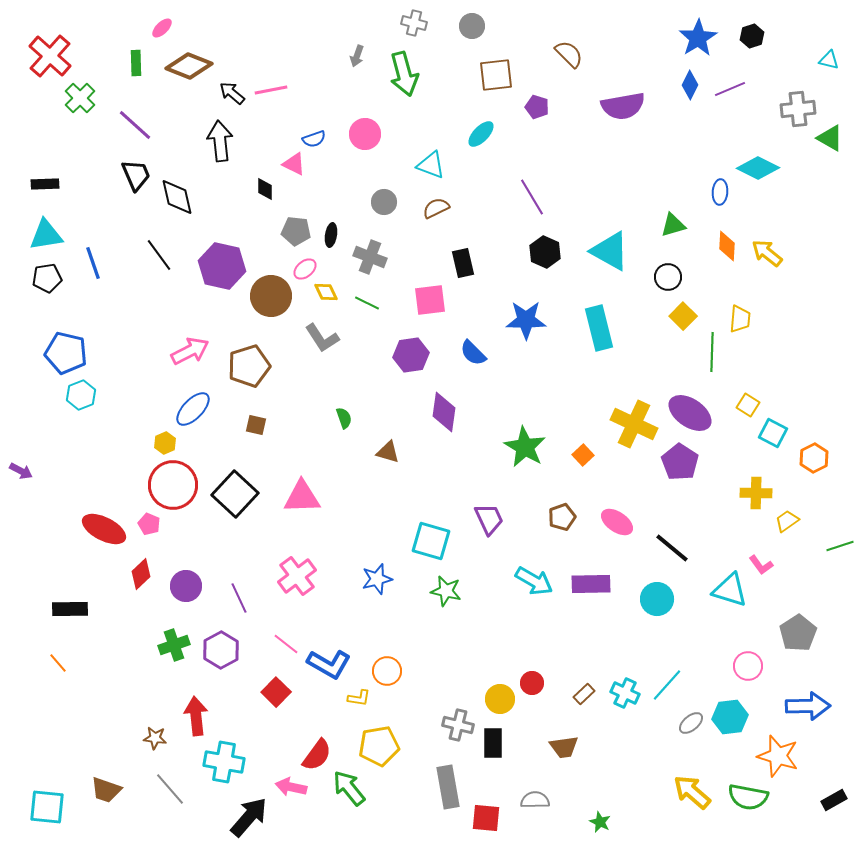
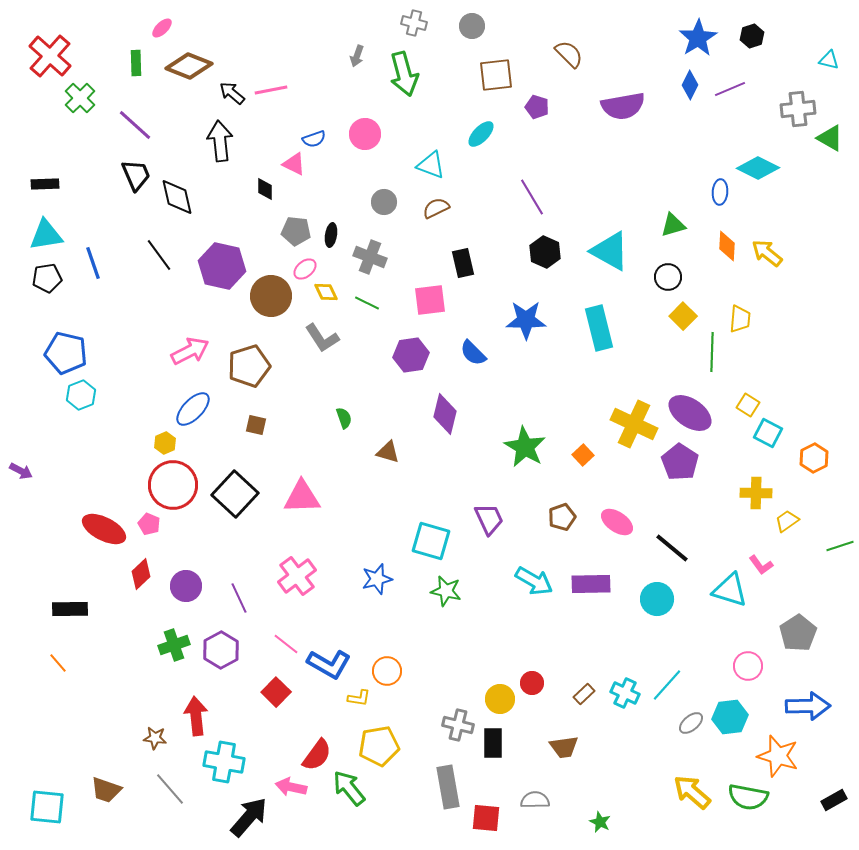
purple diamond at (444, 412): moved 1 px right, 2 px down; rotated 6 degrees clockwise
cyan square at (773, 433): moved 5 px left
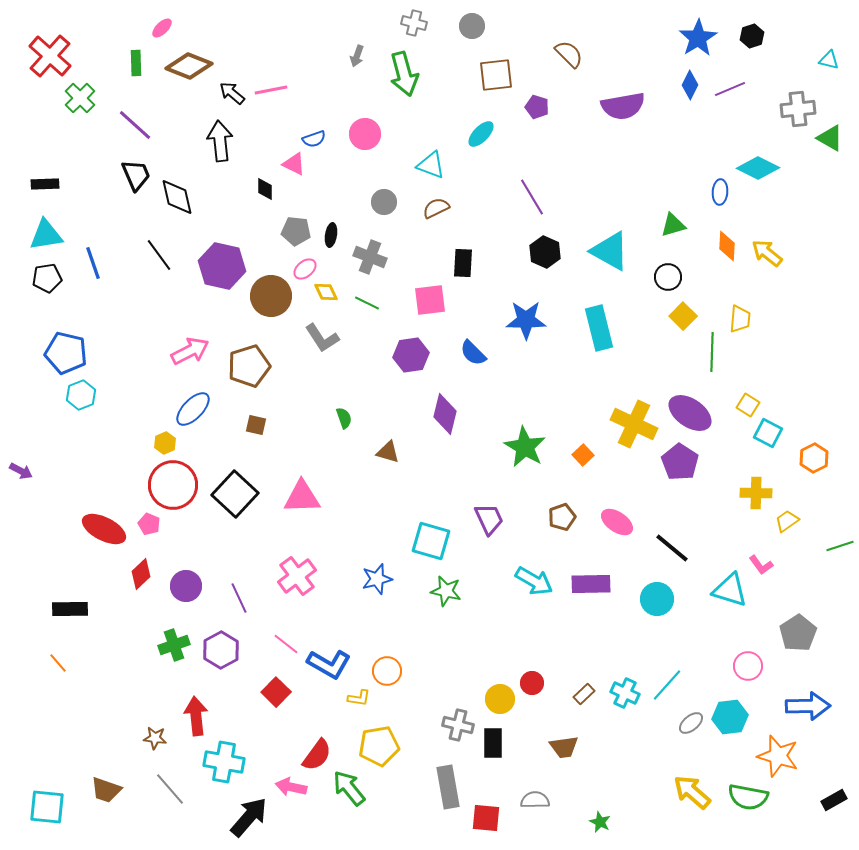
black rectangle at (463, 263): rotated 16 degrees clockwise
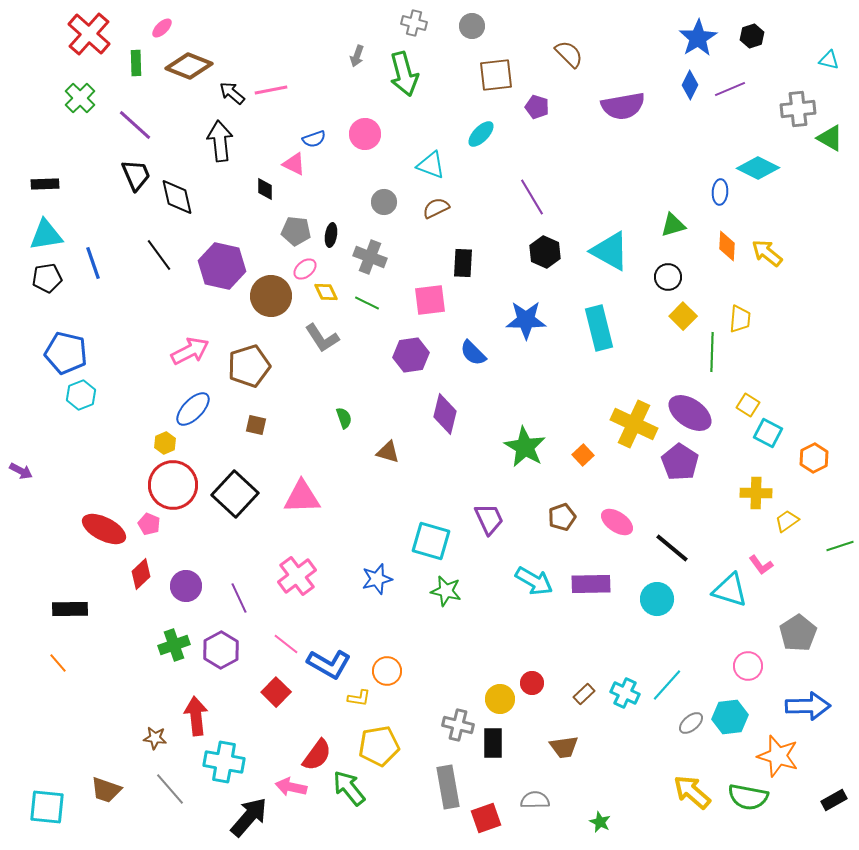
red cross at (50, 56): moved 39 px right, 22 px up
red square at (486, 818): rotated 24 degrees counterclockwise
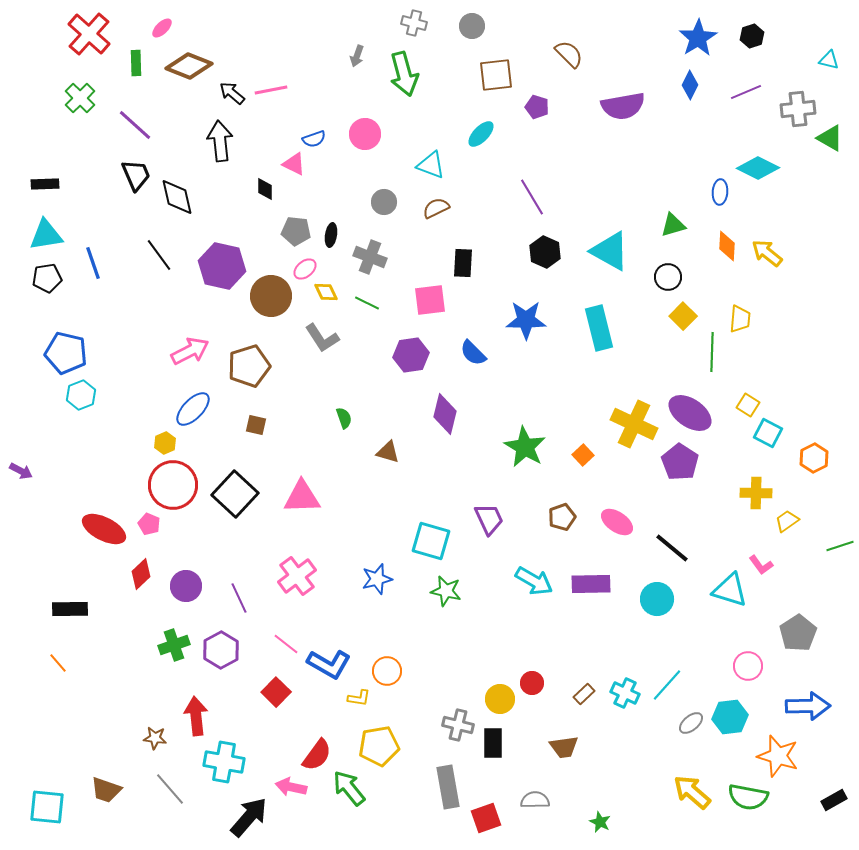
purple line at (730, 89): moved 16 px right, 3 px down
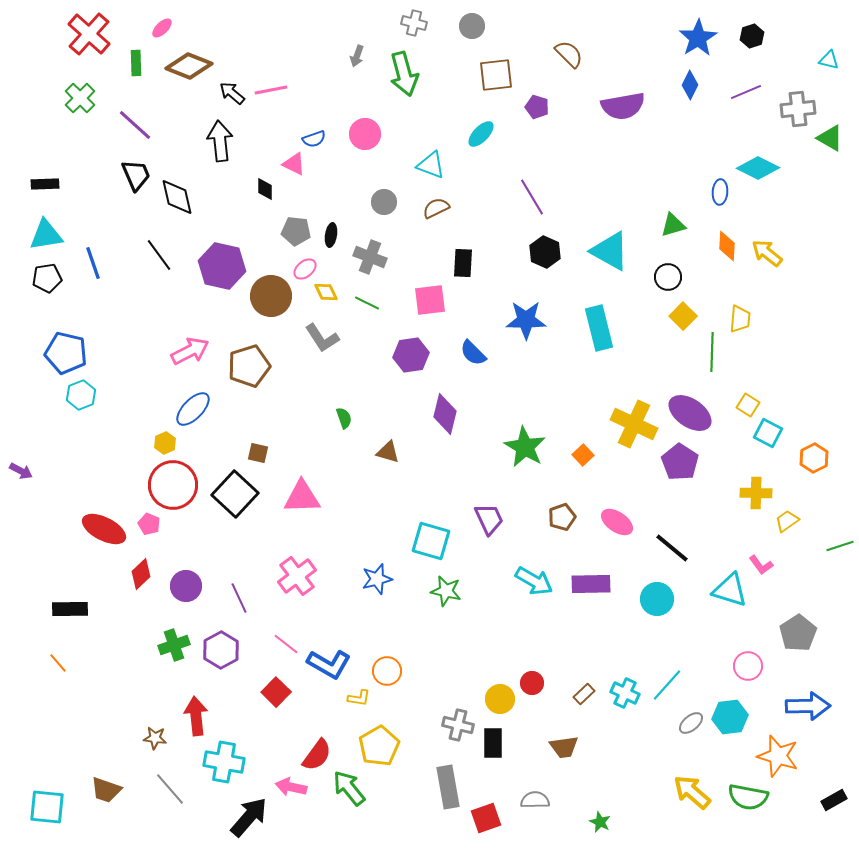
brown square at (256, 425): moved 2 px right, 28 px down
yellow pentagon at (379, 746): rotated 21 degrees counterclockwise
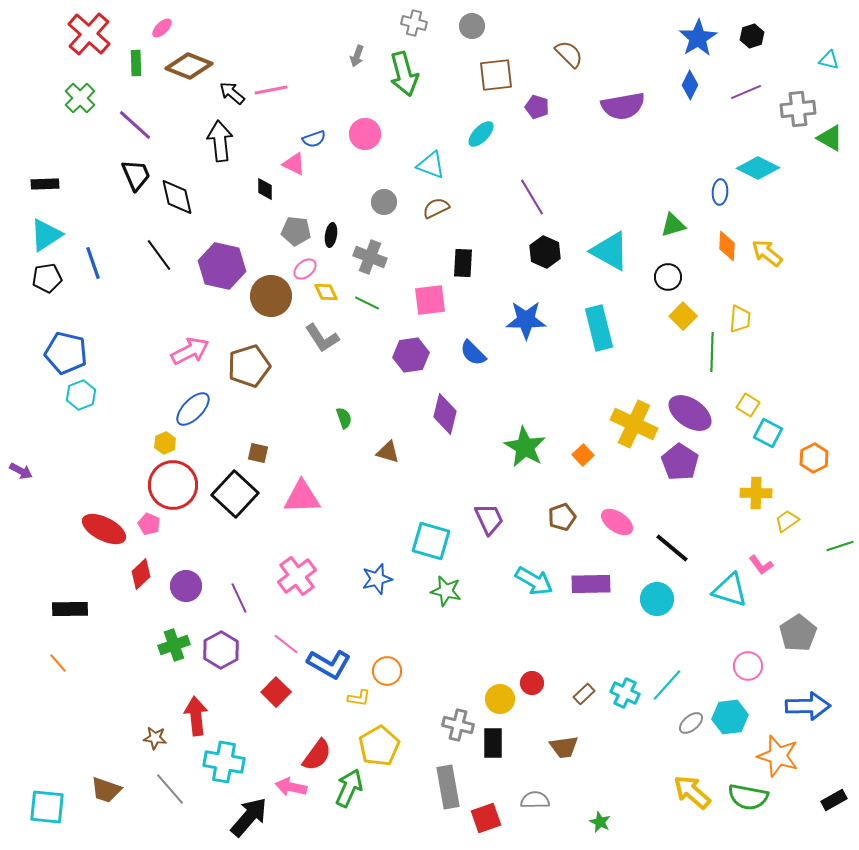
cyan triangle at (46, 235): rotated 24 degrees counterclockwise
green arrow at (349, 788): rotated 63 degrees clockwise
